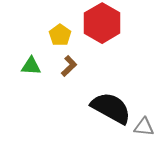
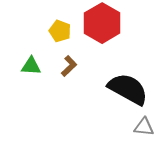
yellow pentagon: moved 4 px up; rotated 15 degrees counterclockwise
black semicircle: moved 17 px right, 19 px up
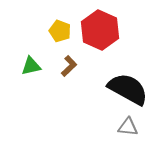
red hexagon: moved 2 px left, 7 px down; rotated 6 degrees counterclockwise
green triangle: rotated 15 degrees counterclockwise
gray triangle: moved 16 px left
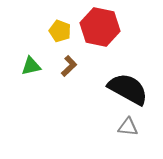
red hexagon: moved 3 px up; rotated 12 degrees counterclockwise
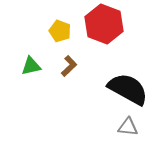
red hexagon: moved 4 px right, 3 px up; rotated 9 degrees clockwise
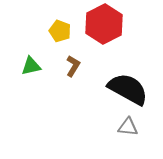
red hexagon: rotated 12 degrees clockwise
brown L-shape: moved 4 px right; rotated 15 degrees counterclockwise
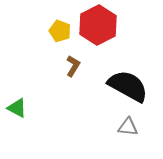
red hexagon: moved 6 px left, 1 px down
green triangle: moved 14 px left, 42 px down; rotated 40 degrees clockwise
black semicircle: moved 3 px up
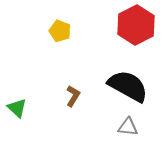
red hexagon: moved 38 px right
brown L-shape: moved 30 px down
green triangle: rotated 15 degrees clockwise
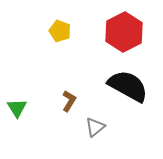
red hexagon: moved 12 px left, 7 px down
brown L-shape: moved 4 px left, 5 px down
green triangle: rotated 15 degrees clockwise
gray triangle: moved 33 px left; rotated 45 degrees counterclockwise
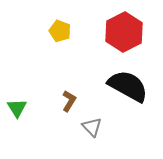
gray triangle: moved 3 px left; rotated 35 degrees counterclockwise
